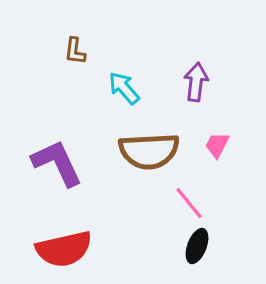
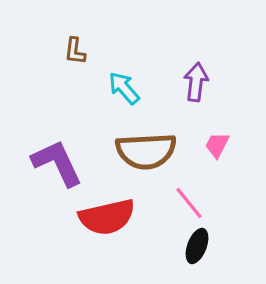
brown semicircle: moved 3 px left
red semicircle: moved 43 px right, 32 px up
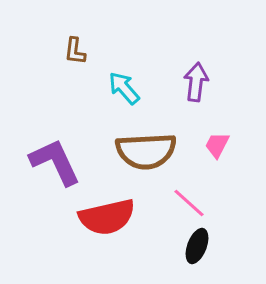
purple L-shape: moved 2 px left, 1 px up
pink line: rotated 9 degrees counterclockwise
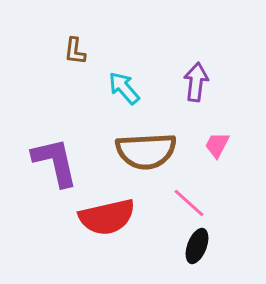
purple L-shape: rotated 12 degrees clockwise
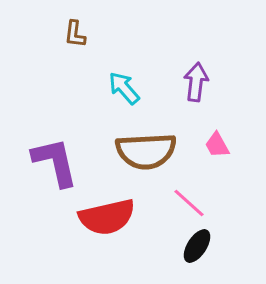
brown L-shape: moved 17 px up
pink trapezoid: rotated 56 degrees counterclockwise
black ellipse: rotated 12 degrees clockwise
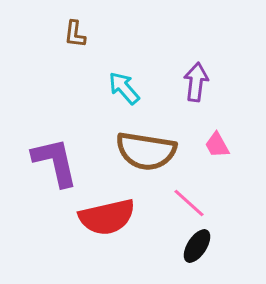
brown semicircle: rotated 12 degrees clockwise
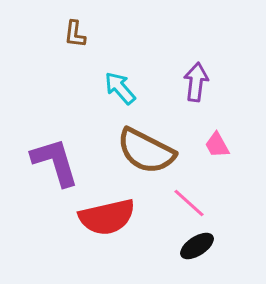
cyan arrow: moved 4 px left
brown semicircle: rotated 18 degrees clockwise
purple L-shape: rotated 4 degrees counterclockwise
black ellipse: rotated 24 degrees clockwise
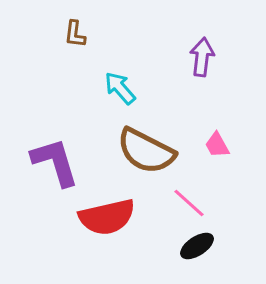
purple arrow: moved 6 px right, 25 px up
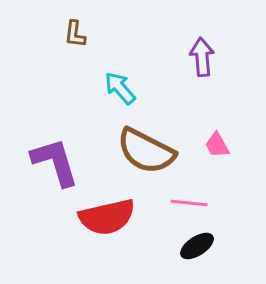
purple arrow: rotated 12 degrees counterclockwise
pink line: rotated 36 degrees counterclockwise
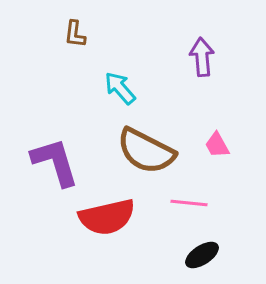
black ellipse: moved 5 px right, 9 px down
